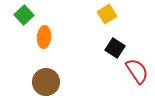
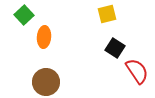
yellow square: rotated 18 degrees clockwise
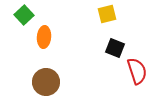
black square: rotated 12 degrees counterclockwise
red semicircle: rotated 16 degrees clockwise
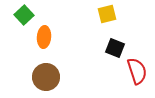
brown circle: moved 5 px up
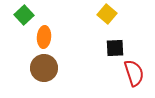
yellow square: rotated 36 degrees counterclockwise
black square: rotated 24 degrees counterclockwise
red semicircle: moved 3 px left, 2 px down
brown circle: moved 2 px left, 9 px up
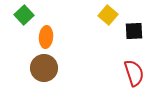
yellow square: moved 1 px right, 1 px down
orange ellipse: moved 2 px right
black square: moved 19 px right, 17 px up
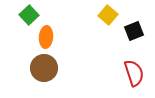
green square: moved 5 px right
black square: rotated 18 degrees counterclockwise
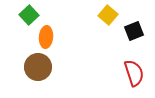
brown circle: moved 6 px left, 1 px up
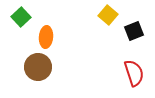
green square: moved 8 px left, 2 px down
